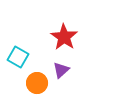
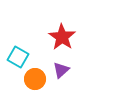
red star: moved 2 px left
orange circle: moved 2 px left, 4 px up
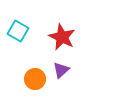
red star: rotated 8 degrees counterclockwise
cyan square: moved 26 px up
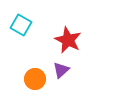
cyan square: moved 3 px right, 6 px up
red star: moved 6 px right, 3 px down
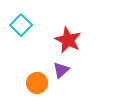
cyan square: rotated 15 degrees clockwise
orange circle: moved 2 px right, 4 px down
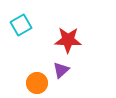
cyan square: rotated 15 degrees clockwise
red star: rotated 24 degrees counterclockwise
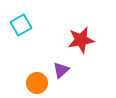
red star: moved 13 px right; rotated 12 degrees counterclockwise
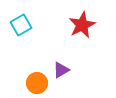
red star: moved 1 px right, 15 px up; rotated 16 degrees counterclockwise
purple triangle: rotated 12 degrees clockwise
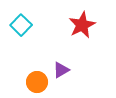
cyan square: rotated 15 degrees counterclockwise
orange circle: moved 1 px up
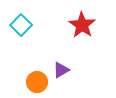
red star: rotated 12 degrees counterclockwise
